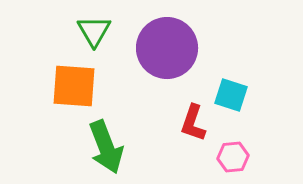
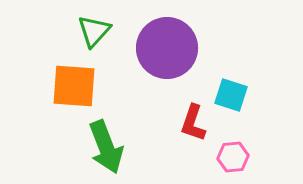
green triangle: rotated 12 degrees clockwise
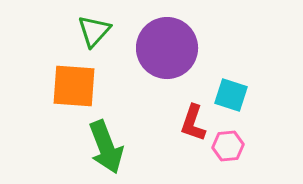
pink hexagon: moved 5 px left, 11 px up
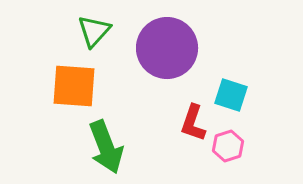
pink hexagon: rotated 12 degrees counterclockwise
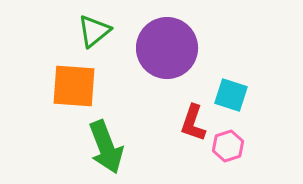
green triangle: rotated 9 degrees clockwise
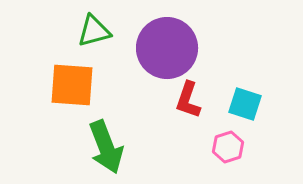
green triangle: rotated 24 degrees clockwise
orange square: moved 2 px left, 1 px up
cyan square: moved 14 px right, 9 px down
red L-shape: moved 5 px left, 23 px up
pink hexagon: moved 1 px down
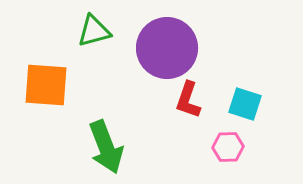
orange square: moved 26 px left
pink hexagon: rotated 16 degrees clockwise
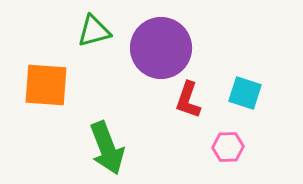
purple circle: moved 6 px left
cyan square: moved 11 px up
green arrow: moved 1 px right, 1 px down
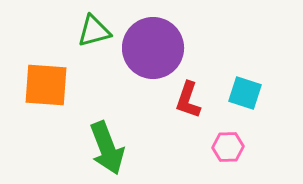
purple circle: moved 8 px left
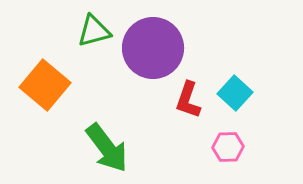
orange square: moved 1 px left; rotated 36 degrees clockwise
cyan square: moved 10 px left; rotated 24 degrees clockwise
green arrow: rotated 16 degrees counterclockwise
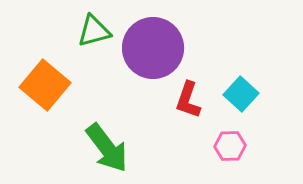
cyan square: moved 6 px right, 1 px down
pink hexagon: moved 2 px right, 1 px up
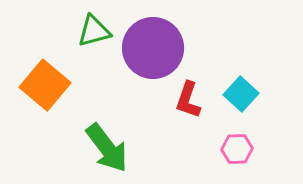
pink hexagon: moved 7 px right, 3 px down
